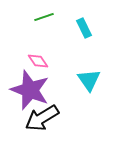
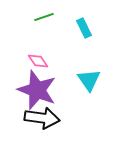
purple star: moved 7 px right
black arrow: rotated 140 degrees counterclockwise
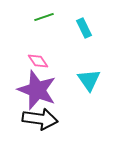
black arrow: moved 2 px left, 1 px down
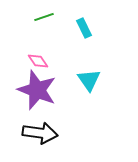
black arrow: moved 14 px down
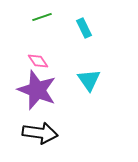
green line: moved 2 px left
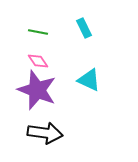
green line: moved 4 px left, 15 px down; rotated 30 degrees clockwise
cyan triangle: rotated 30 degrees counterclockwise
black arrow: moved 5 px right
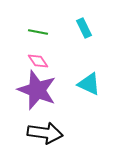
cyan triangle: moved 4 px down
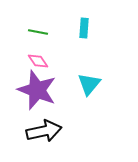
cyan rectangle: rotated 30 degrees clockwise
cyan triangle: rotated 45 degrees clockwise
black arrow: moved 1 px left, 2 px up; rotated 20 degrees counterclockwise
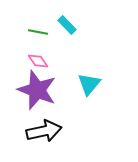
cyan rectangle: moved 17 px left, 3 px up; rotated 48 degrees counterclockwise
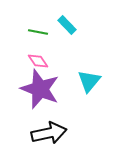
cyan triangle: moved 3 px up
purple star: moved 3 px right, 1 px up
black arrow: moved 5 px right, 2 px down
